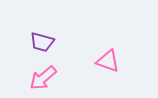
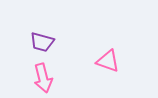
pink arrow: rotated 64 degrees counterclockwise
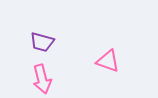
pink arrow: moved 1 px left, 1 px down
